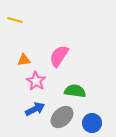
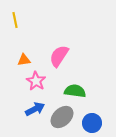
yellow line: rotated 63 degrees clockwise
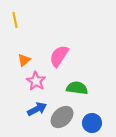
orange triangle: rotated 32 degrees counterclockwise
green semicircle: moved 2 px right, 3 px up
blue arrow: moved 2 px right
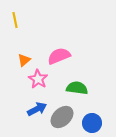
pink semicircle: rotated 35 degrees clockwise
pink star: moved 2 px right, 2 px up
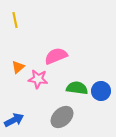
pink semicircle: moved 3 px left
orange triangle: moved 6 px left, 7 px down
pink star: rotated 24 degrees counterclockwise
blue arrow: moved 23 px left, 11 px down
blue circle: moved 9 px right, 32 px up
